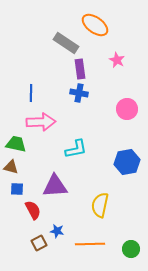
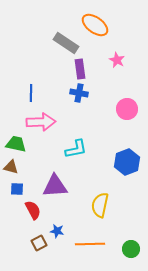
blue hexagon: rotated 10 degrees counterclockwise
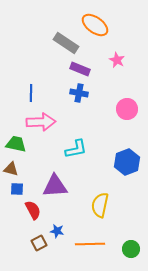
purple rectangle: rotated 60 degrees counterclockwise
brown triangle: moved 2 px down
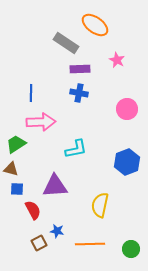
purple rectangle: rotated 24 degrees counterclockwise
green trapezoid: rotated 45 degrees counterclockwise
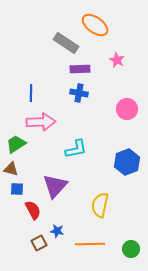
purple triangle: rotated 44 degrees counterclockwise
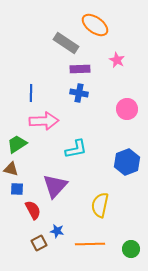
pink arrow: moved 3 px right, 1 px up
green trapezoid: moved 1 px right
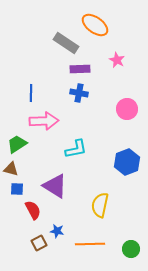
purple triangle: rotated 40 degrees counterclockwise
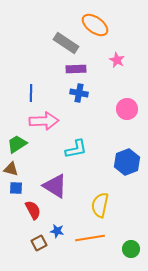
purple rectangle: moved 4 px left
blue square: moved 1 px left, 1 px up
orange line: moved 6 px up; rotated 8 degrees counterclockwise
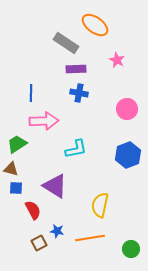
blue hexagon: moved 1 px right, 7 px up
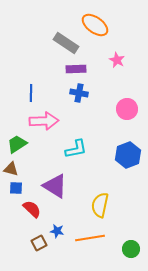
red semicircle: moved 1 px left, 1 px up; rotated 18 degrees counterclockwise
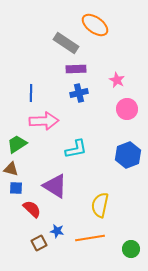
pink star: moved 20 px down
blue cross: rotated 24 degrees counterclockwise
